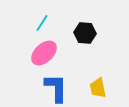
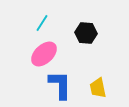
black hexagon: moved 1 px right
pink ellipse: moved 1 px down
blue L-shape: moved 4 px right, 3 px up
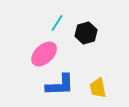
cyan line: moved 15 px right
black hexagon: rotated 20 degrees counterclockwise
blue L-shape: rotated 88 degrees clockwise
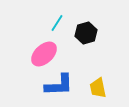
blue L-shape: moved 1 px left
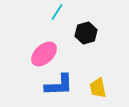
cyan line: moved 11 px up
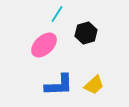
cyan line: moved 2 px down
pink ellipse: moved 9 px up
yellow trapezoid: moved 4 px left, 3 px up; rotated 120 degrees counterclockwise
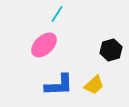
black hexagon: moved 25 px right, 17 px down
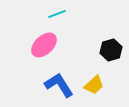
cyan line: rotated 36 degrees clockwise
blue L-shape: rotated 120 degrees counterclockwise
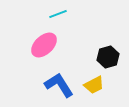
cyan line: moved 1 px right
black hexagon: moved 3 px left, 7 px down
yellow trapezoid: rotated 15 degrees clockwise
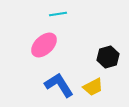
cyan line: rotated 12 degrees clockwise
yellow trapezoid: moved 1 px left, 2 px down
